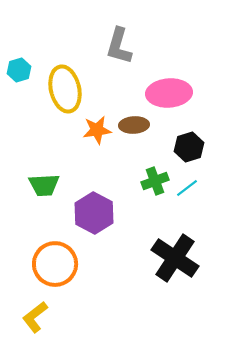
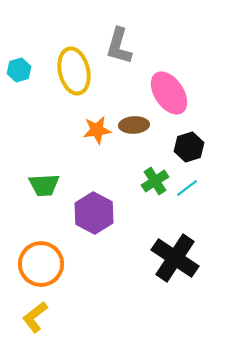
yellow ellipse: moved 9 px right, 18 px up
pink ellipse: rotated 60 degrees clockwise
green cross: rotated 12 degrees counterclockwise
orange circle: moved 14 px left
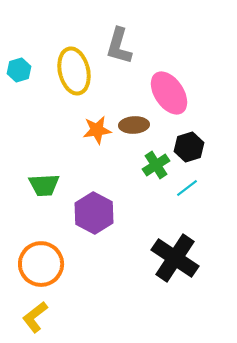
green cross: moved 1 px right, 16 px up
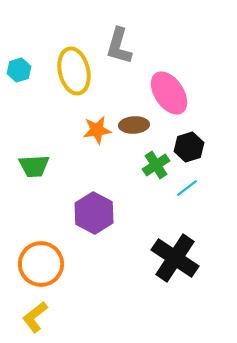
green trapezoid: moved 10 px left, 19 px up
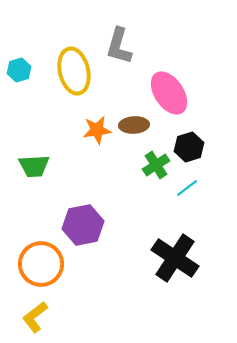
purple hexagon: moved 11 px left, 12 px down; rotated 21 degrees clockwise
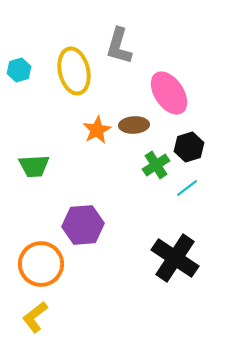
orange star: rotated 20 degrees counterclockwise
purple hexagon: rotated 6 degrees clockwise
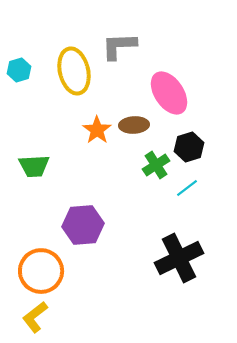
gray L-shape: rotated 72 degrees clockwise
orange star: rotated 8 degrees counterclockwise
black cross: moved 4 px right; rotated 30 degrees clockwise
orange circle: moved 7 px down
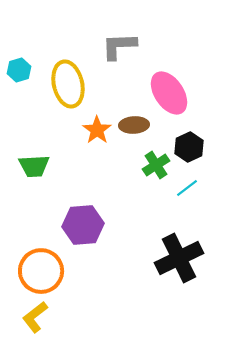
yellow ellipse: moved 6 px left, 13 px down
black hexagon: rotated 8 degrees counterclockwise
